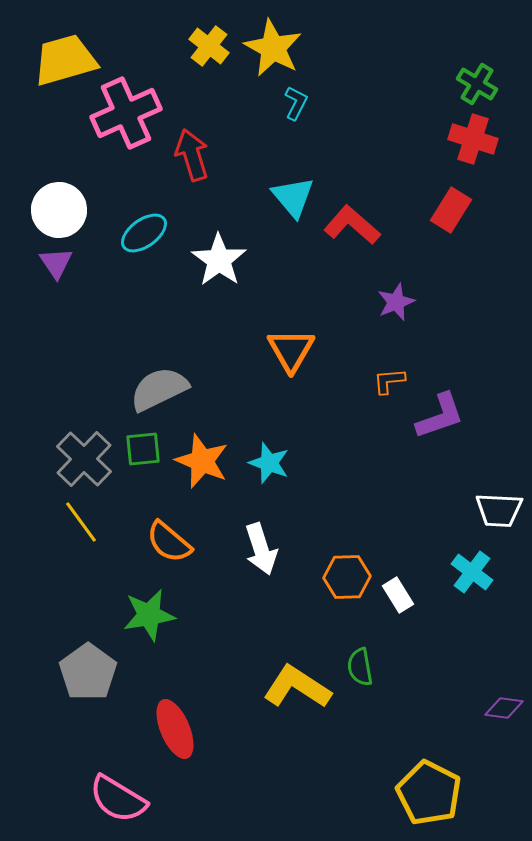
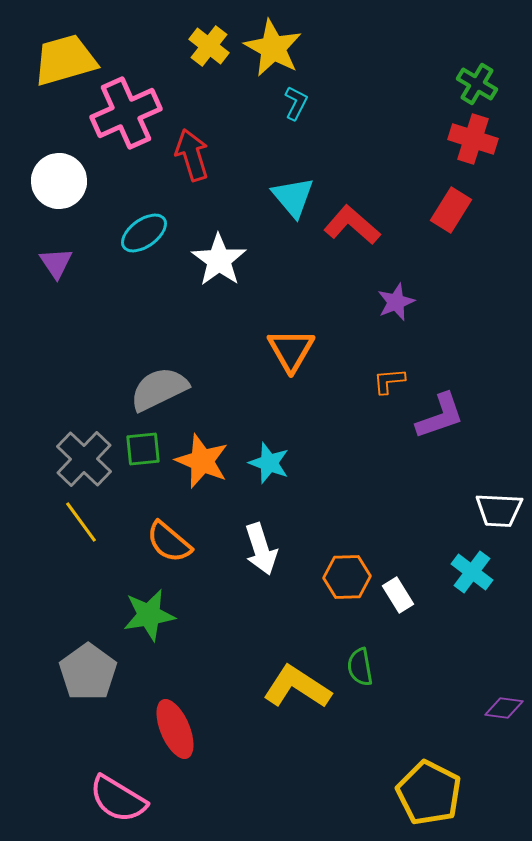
white circle: moved 29 px up
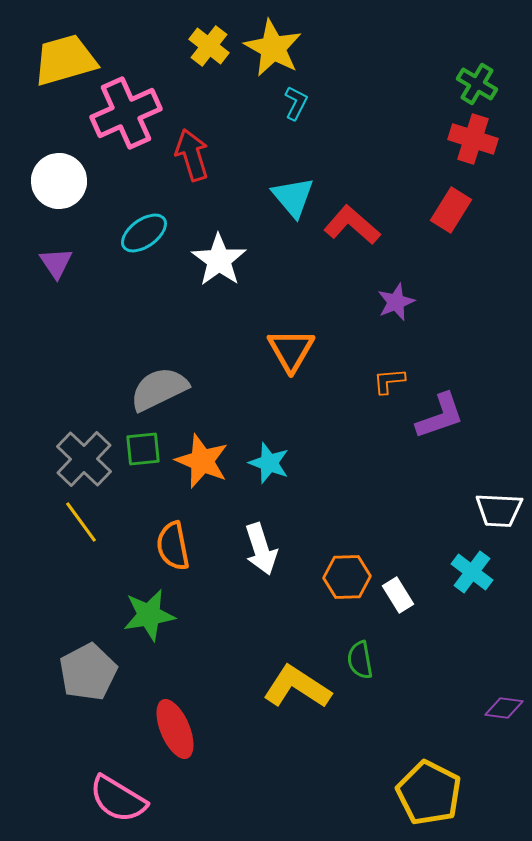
orange semicircle: moved 4 px right, 4 px down; rotated 39 degrees clockwise
green semicircle: moved 7 px up
gray pentagon: rotated 8 degrees clockwise
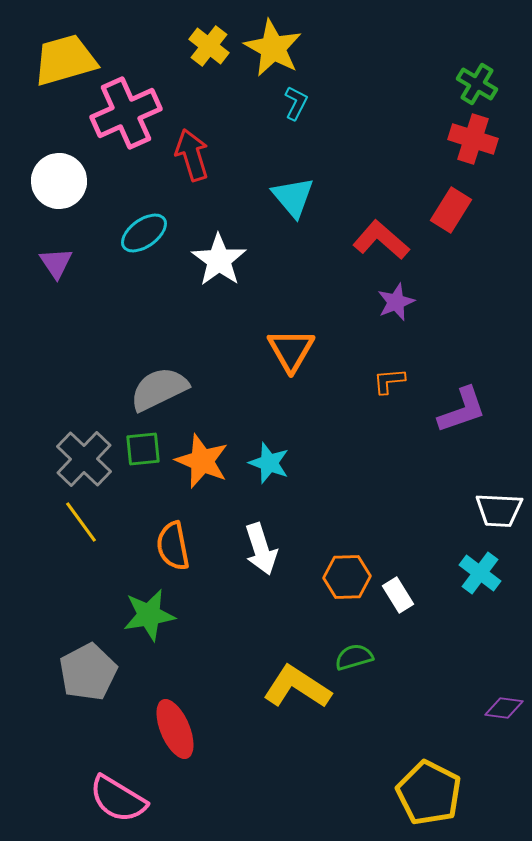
red L-shape: moved 29 px right, 15 px down
purple L-shape: moved 22 px right, 6 px up
cyan cross: moved 8 px right, 1 px down
green semicircle: moved 6 px left, 3 px up; rotated 84 degrees clockwise
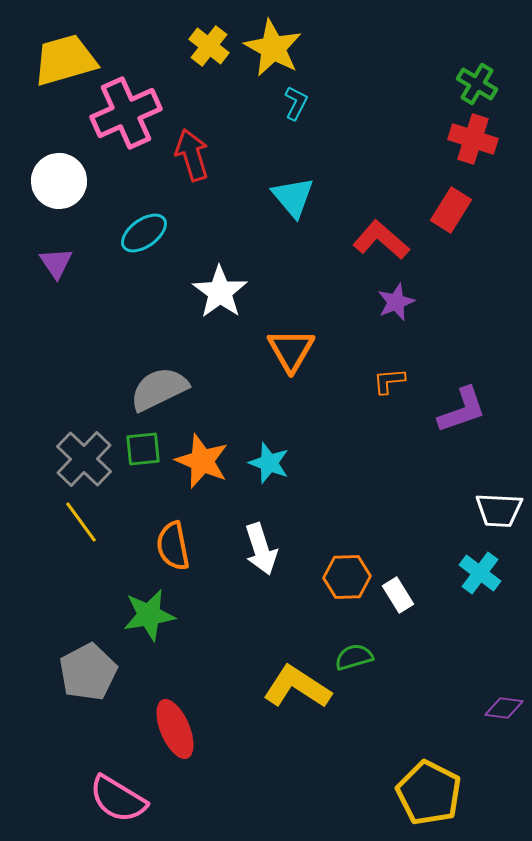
white star: moved 1 px right, 32 px down
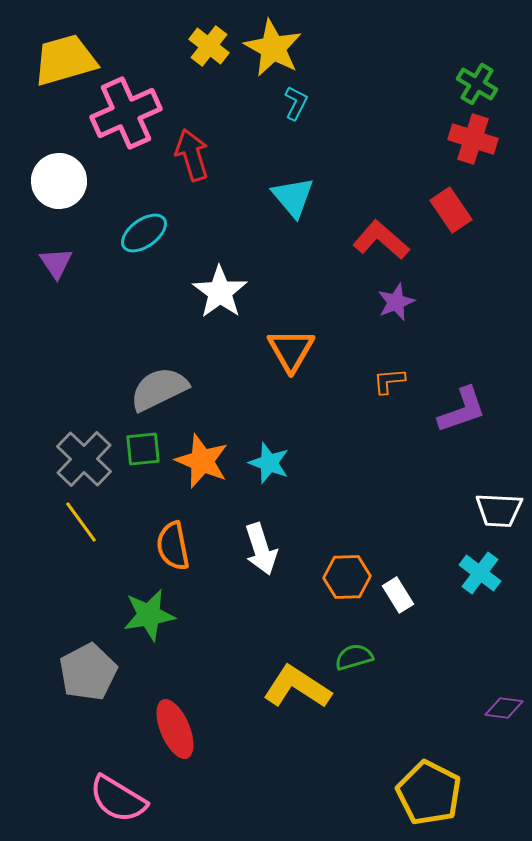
red rectangle: rotated 66 degrees counterclockwise
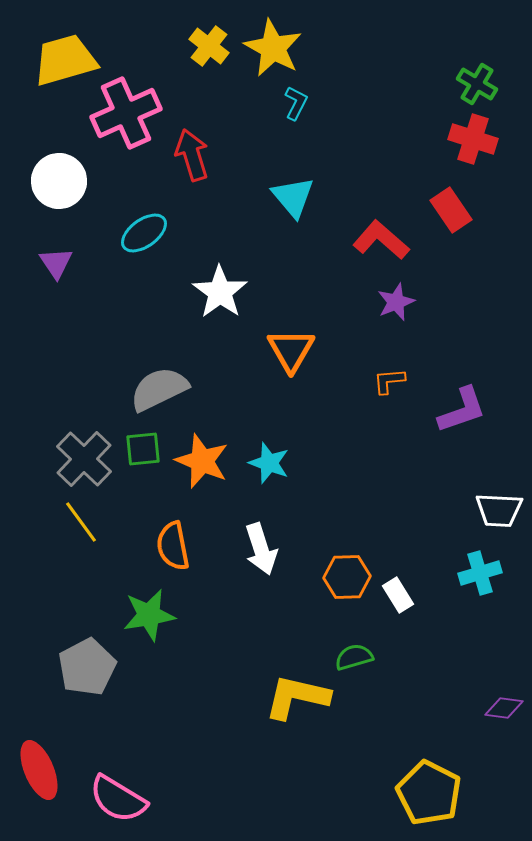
cyan cross: rotated 36 degrees clockwise
gray pentagon: moved 1 px left, 5 px up
yellow L-shape: moved 10 px down; rotated 20 degrees counterclockwise
red ellipse: moved 136 px left, 41 px down
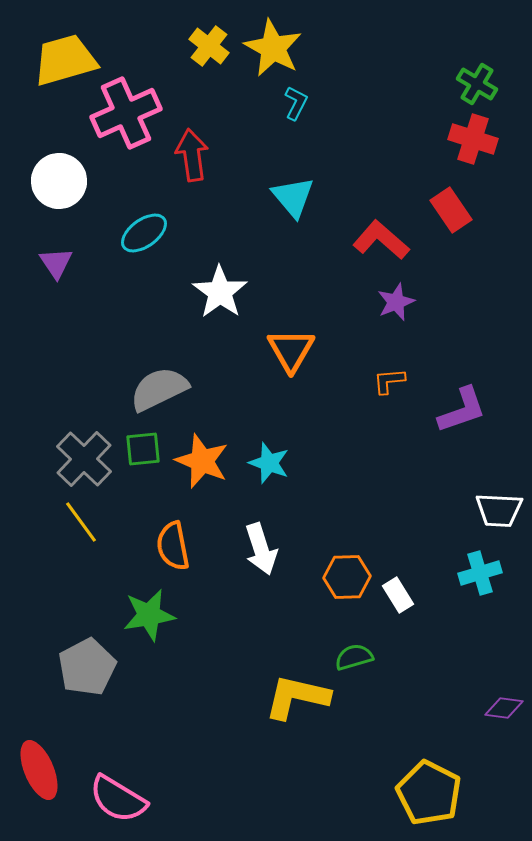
red arrow: rotated 9 degrees clockwise
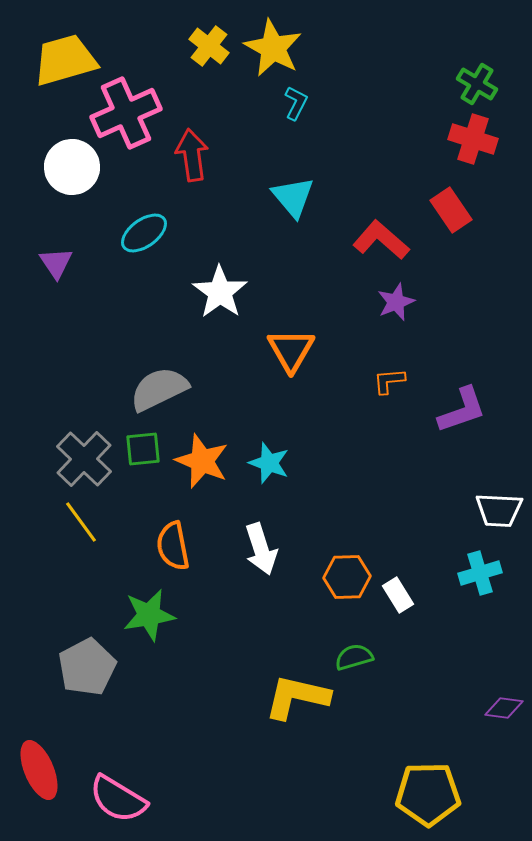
white circle: moved 13 px right, 14 px up
yellow pentagon: moved 1 px left, 1 px down; rotated 28 degrees counterclockwise
